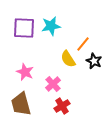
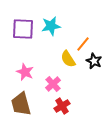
purple square: moved 1 px left, 1 px down
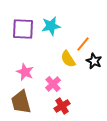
brown trapezoid: moved 2 px up
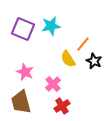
purple square: rotated 20 degrees clockwise
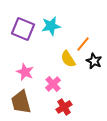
red cross: moved 2 px right, 1 px down
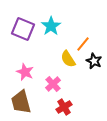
cyan star: rotated 24 degrees counterclockwise
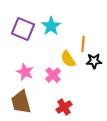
orange line: rotated 35 degrees counterclockwise
black star: rotated 28 degrees counterclockwise
pink cross: moved 9 px up
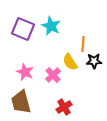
cyan star: rotated 12 degrees counterclockwise
yellow semicircle: moved 2 px right, 3 px down
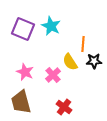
red cross: rotated 21 degrees counterclockwise
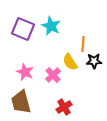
red cross: rotated 21 degrees clockwise
